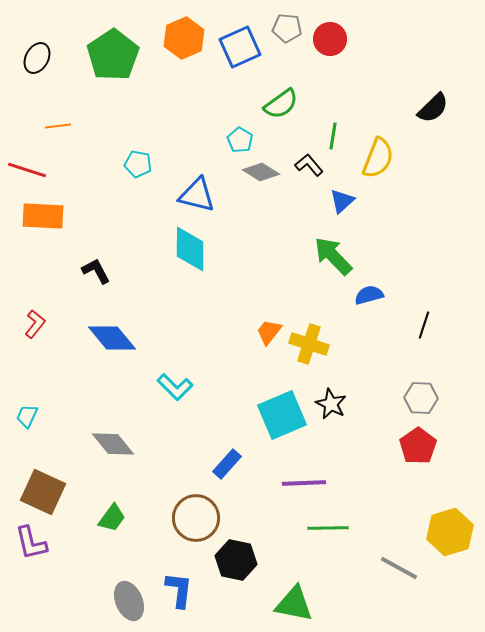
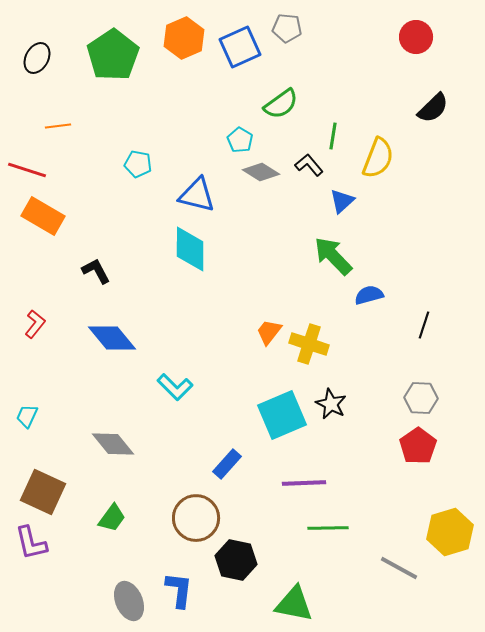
red circle at (330, 39): moved 86 px right, 2 px up
orange rectangle at (43, 216): rotated 27 degrees clockwise
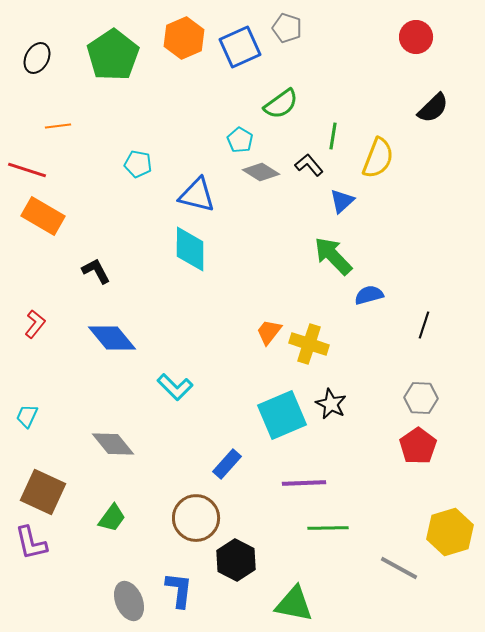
gray pentagon at (287, 28): rotated 12 degrees clockwise
black hexagon at (236, 560): rotated 15 degrees clockwise
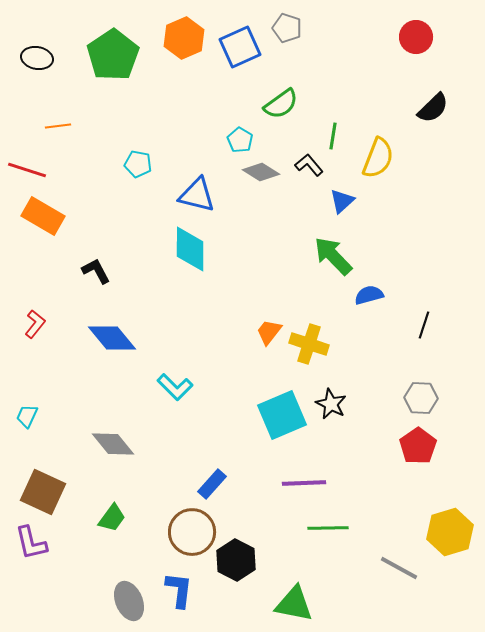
black ellipse at (37, 58): rotated 72 degrees clockwise
blue rectangle at (227, 464): moved 15 px left, 20 px down
brown circle at (196, 518): moved 4 px left, 14 px down
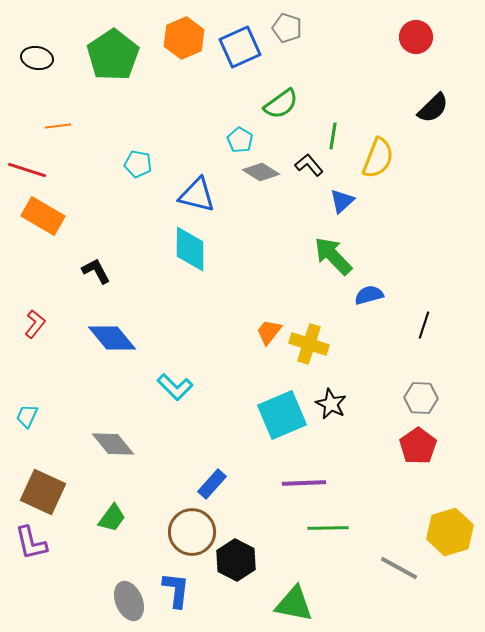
blue L-shape at (179, 590): moved 3 px left
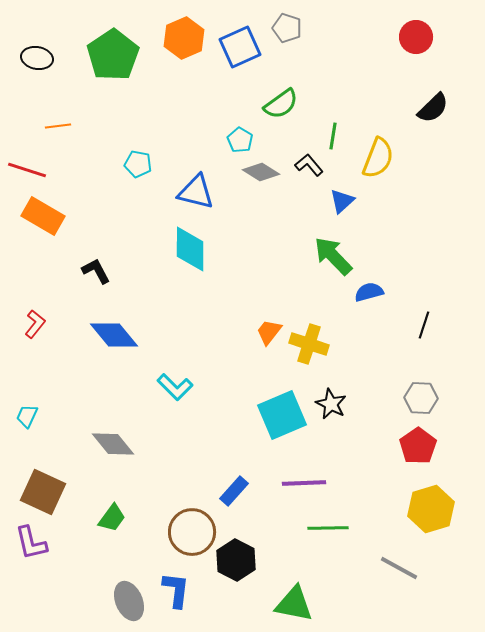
blue triangle at (197, 195): moved 1 px left, 3 px up
blue semicircle at (369, 295): moved 3 px up
blue diamond at (112, 338): moved 2 px right, 3 px up
blue rectangle at (212, 484): moved 22 px right, 7 px down
yellow hexagon at (450, 532): moved 19 px left, 23 px up
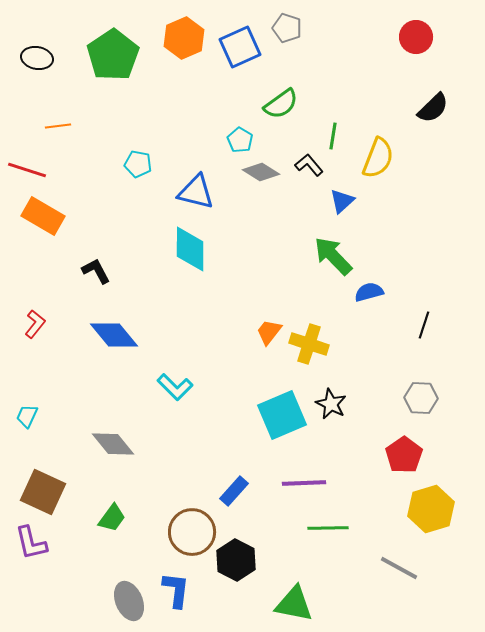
red pentagon at (418, 446): moved 14 px left, 9 px down
